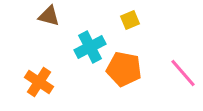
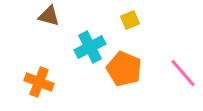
orange pentagon: rotated 12 degrees clockwise
orange cross: rotated 12 degrees counterclockwise
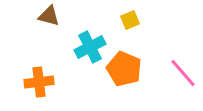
orange cross: rotated 28 degrees counterclockwise
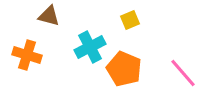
orange cross: moved 12 px left, 27 px up; rotated 24 degrees clockwise
